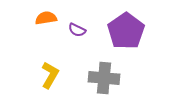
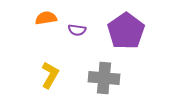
purple semicircle: rotated 18 degrees counterclockwise
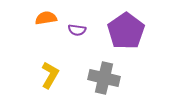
gray cross: rotated 8 degrees clockwise
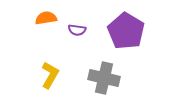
purple pentagon: rotated 6 degrees counterclockwise
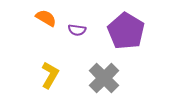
orange semicircle: rotated 40 degrees clockwise
gray cross: rotated 32 degrees clockwise
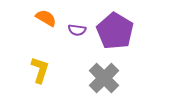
purple pentagon: moved 11 px left
yellow L-shape: moved 10 px left, 5 px up; rotated 12 degrees counterclockwise
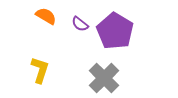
orange semicircle: moved 2 px up
purple semicircle: moved 3 px right, 6 px up; rotated 30 degrees clockwise
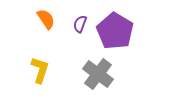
orange semicircle: moved 3 px down; rotated 25 degrees clockwise
purple semicircle: rotated 72 degrees clockwise
gray cross: moved 6 px left, 4 px up; rotated 8 degrees counterclockwise
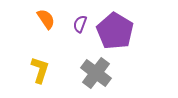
gray cross: moved 2 px left, 1 px up
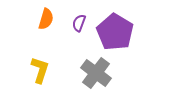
orange semicircle: rotated 50 degrees clockwise
purple semicircle: moved 1 px left, 1 px up
purple pentagon: moved 1 px down
